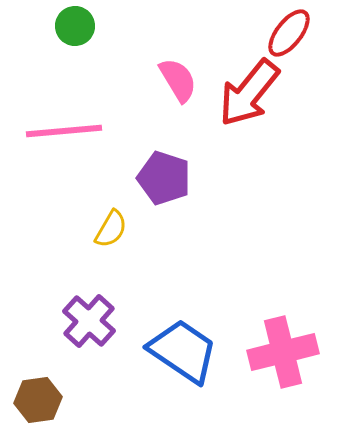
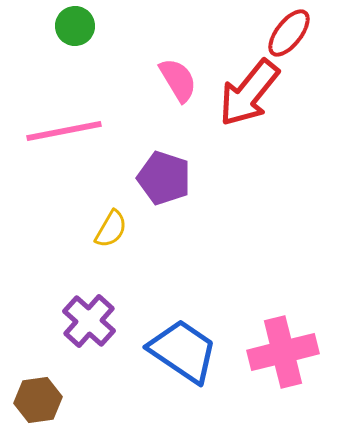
pink line: rotated 6 degrees counterclockwise
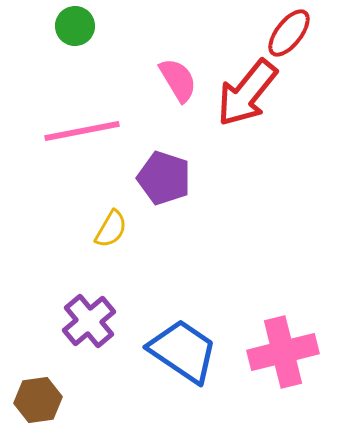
red arrow: moved 2 px left
pink line: moved 18 px right
purple cross: rotated 8 degrees clockwise
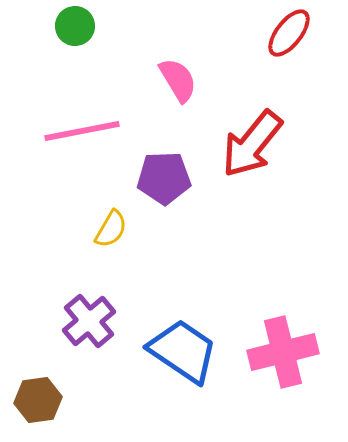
red arrow: moved 5 px right, 51 px down
purple pentagon: rotated 20 degrees counterclockwise
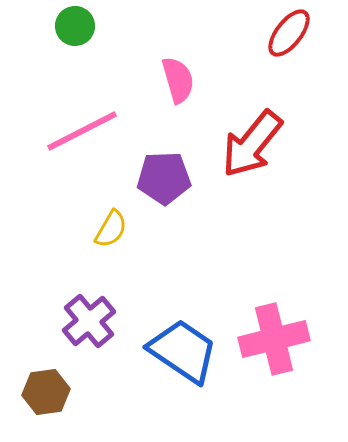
pink semicircle: rotated 15 degrees clockwise
pink line: rotated 16 degrees counterclockwise
pink cross: moved 9 px left, 13 px up
brown hexagon: moved 8 px right, 8 px up
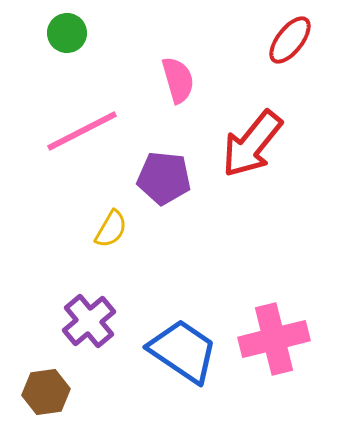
green circle: moved 8 px left, 7 px down
red ellipse: moved 1 px right, 7 px down
purple pentagon: rotated 8 degrees clockwise
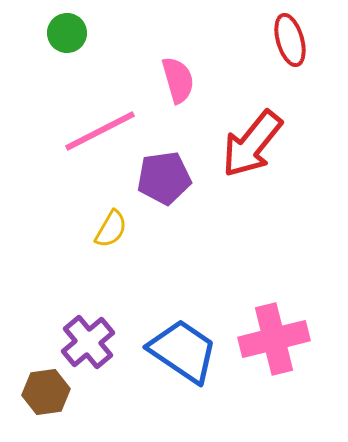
red ellipse: rotated 54 degrees counterclockwise
pink line: moved 18 px right
purple pentagon: rotated 14 degrees counterclockwise
purple cross: moved 1 px left, 21 px down
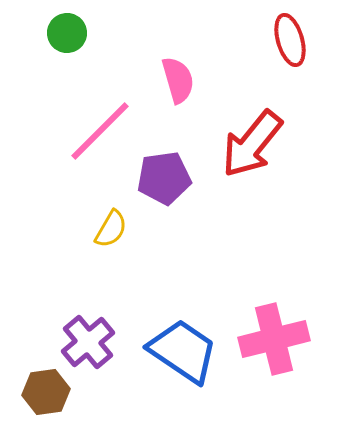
pink line: rotated 18 degrees counterclockwise
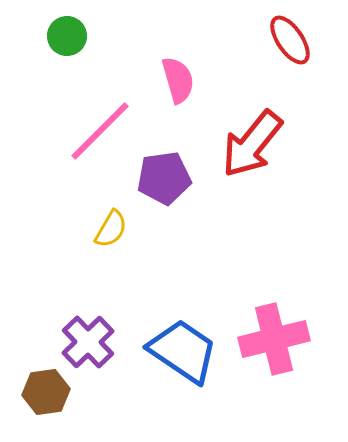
green circle: moved 3 px down
red ellipse: rotated 18 degrees counterclockwise
purple cross: rotated 4 degrees counterclockwise
